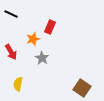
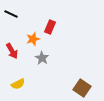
red arrow: moved 1 px right, 1 px up
yellow semicircle: rotated 128 degrees counterclockwise
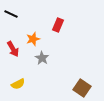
red rectangle: moved 8 px right, 2 px up
red arrow: moved 1 px right, 2 px up
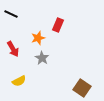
orange star: moved 5 px right, 1 px up
yellow semicircle: moved 1 px right, 3 px up
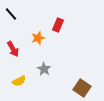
black line: rotated 24 degrees clockwise
gray star: moved 2 px right, 11 px down
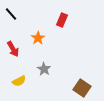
red rectangle: moved 4 px right, 5 px up
orange star: rotated 16 degrees counterclockwise
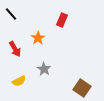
red arrow: moved 2 px right
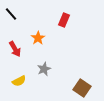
red rectangle: moved 2 px right
gray star: rotated 16 degrees clockwise
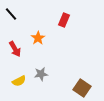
gray star: moved 3 px left, 5 px down; rotated 16 degrees clockwise
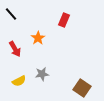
gray star: moved 1 px right
